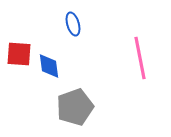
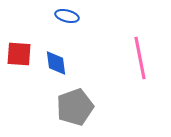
blue ellipse: moved 6 px left, 8 px up; rotated 60 degrees counterclockwise
blue diamond: moved 7 px right, 3 px up
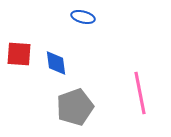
blue ellipse: moved 16 px right, 1 px down
pink line: moved 35 px down
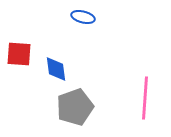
blue diamond: moved 6 px down
pink line: moved 5 px right, 5 px down; rotated 15 degrees clockwise
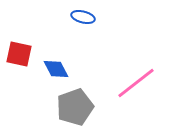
red square: rotated 8 degrees clockwise
blue diamond: rotated 20 degrees counterclockwise
pink line: moved 9 px left, 15 px up; rotated 48 degrees clockwise
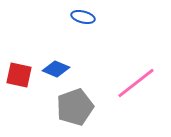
red square: moved 21 px down
blue diamond: rotated 40 degrees counterclockwise
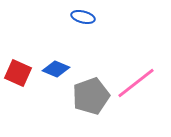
red square: moved 1 px left, 2 px up; rotated 12 degrees clockwise
gray pentagon: moved 16 px right, 11 px up
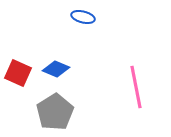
pink line: moved 4 px down; rotated 63 degrees counterclockwise
gray pentagon: moved 36 px left, 16 px down; rotated 12 degrees counterclockwise
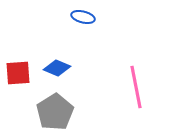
blue diamond: moved 1 px right, 1 px up
red square: rotated 28 degrees counterclockwise
